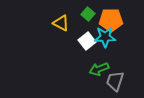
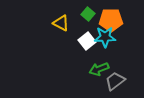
gray trapezoid: rotated 35 degrees clockwise
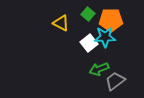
white square: moved 2 px right, 2 px down
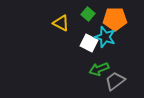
orange pentagon: moved 4 px right, 1 px up
cyan star: rotated 20 degrees clockwise
white square: rotated 24 degrees counterclockwise
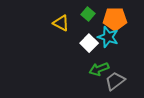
cyan star: moved 3 px right
white square: rotated 18 degrees clockwise
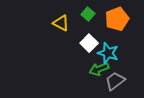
orange pentagon: moved 2 px right; rotated 20 degrees counterclockwise
cyan star: moved 16 px down
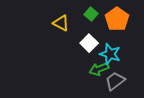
green square: moved 3 px right
orange pentagon: rotated 15 degrees counterclockwise
cyan star: moved 2 px right, 1 px down
